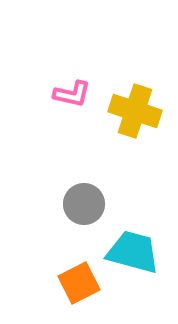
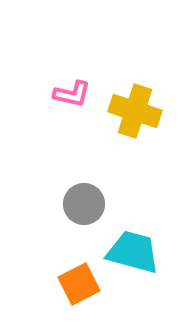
orange square: moved 1 px down
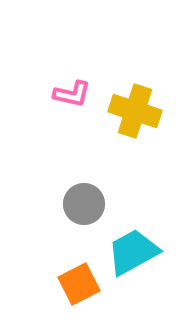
cyan trapezoid: rotated 44 degrees counterclockwise
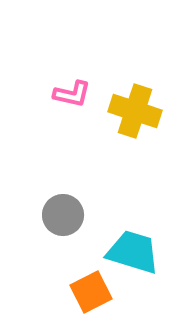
gray circle: moved 21 px left, 11 px down
cyan trapezoid: rotated 46 degrees clockwise
orange square: moved 12 px right, 8 px down
